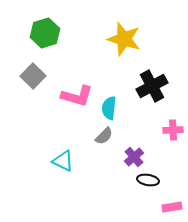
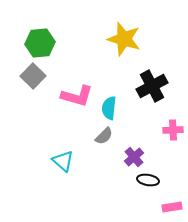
green hexagon: moved 5 px left, 10 px down; rotated 12 degrees clockwise
cyan triangle: rotated 15 degrees clockwise
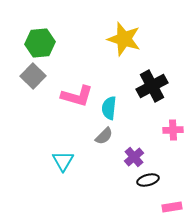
cyan triangle: rotated 20 degrees clockwise
black ellipse: rotated 25 degrees counterclockwise
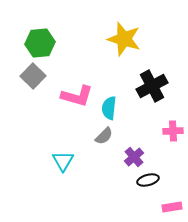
pink cross: moved 1 px down
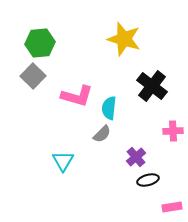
black cross: rotated 24 degrees counterclockwise
gray semicircle: moved 2 px left, 2 px up
purple cross: moved 2 px right
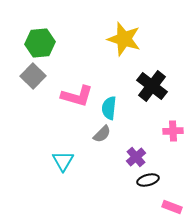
pink rectangle: rotated 30 degrees clockwise
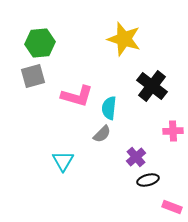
gray square: rotated 30 degrees clockwise
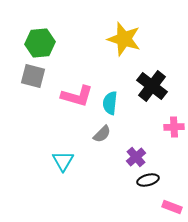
gray square: rotated 30 degrees clockwise
cyan semicircle: moved 1 px right, 5 px up
pink cross: moved 1 px right, 4 px up
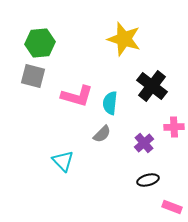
purple cross: moved 8 px right, 14 px up
cyan triangle: rotated 15 degrees counterclockwise
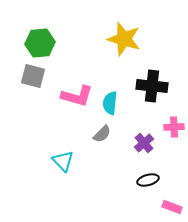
black cross: rotated 32 degrees counterclockwise
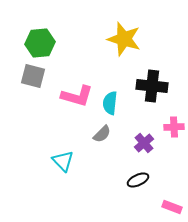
black ellipse: moved 10 px left; rotated 10 degrees counterclockwise
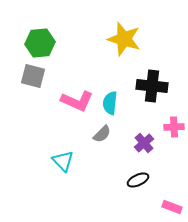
pink L-shape: moved 5 px down; rotated 8 degrees clockwise
